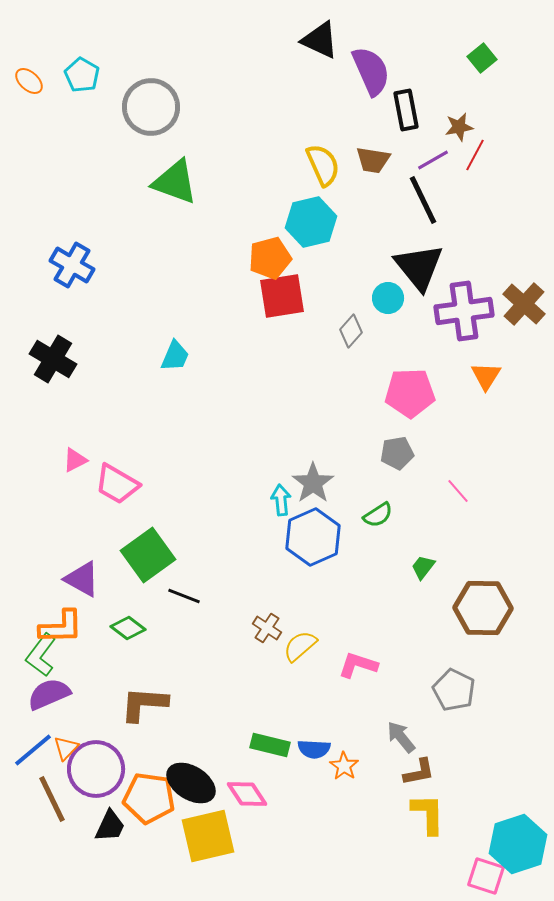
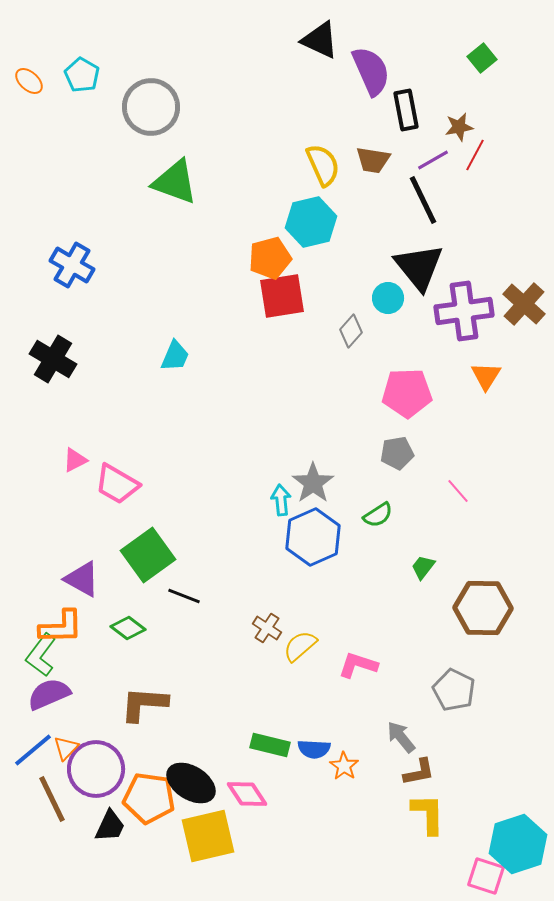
pink pentagon at (410, 393): moved 3 px left
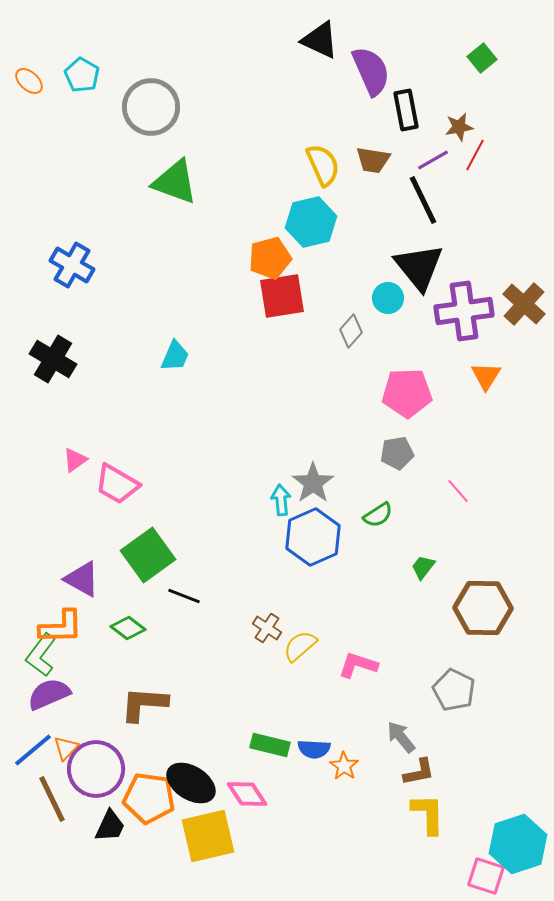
pink triangle at (75, 460): rotated 8 degrees counterclockwise
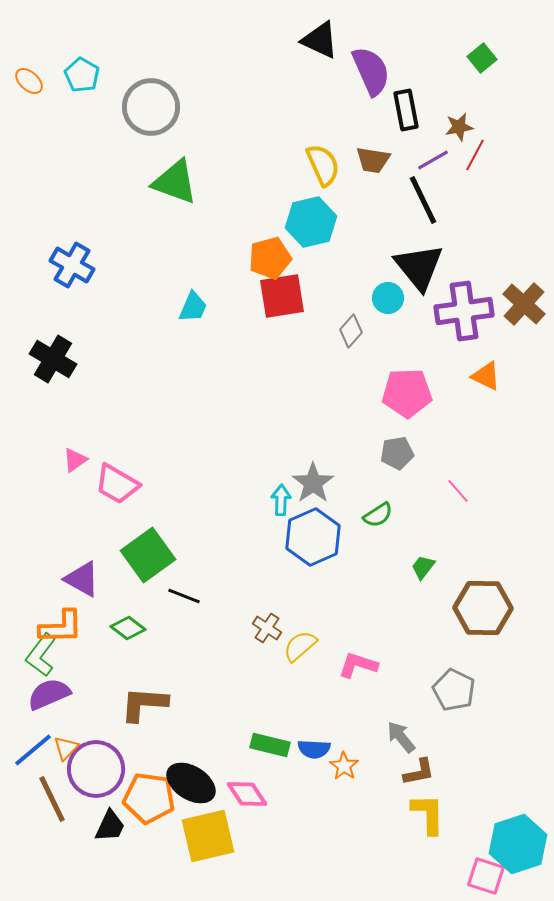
cyan trapezoid at (175, 356): moved 18 px right, 49 px up
orange triangle at (486, 376): rotated 36 degrees counterclockwise
cyan arrow at (281, 500): rotated 8 degrees clockwise
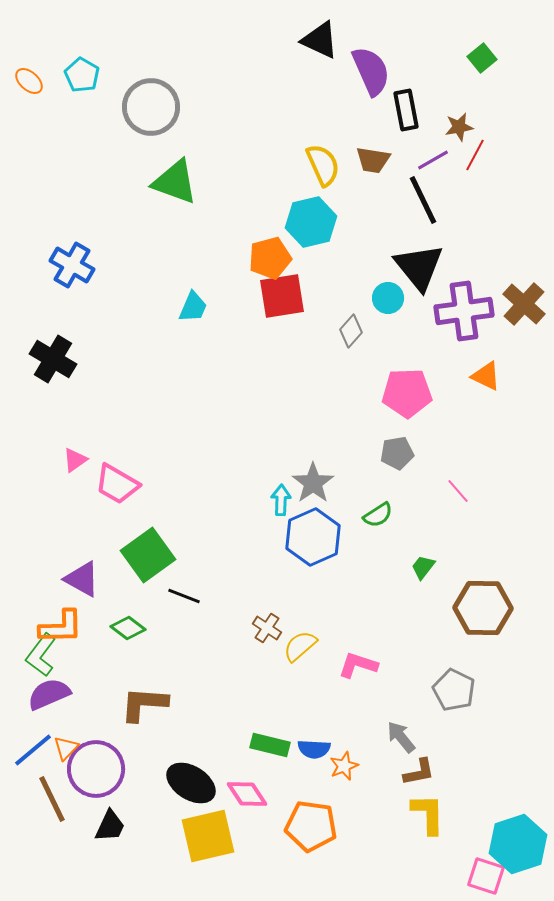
orange star at (344, 766): rotated 16 degrees clockwise
orange pentagon at (149, 798): moved 162 px right, 28 px down
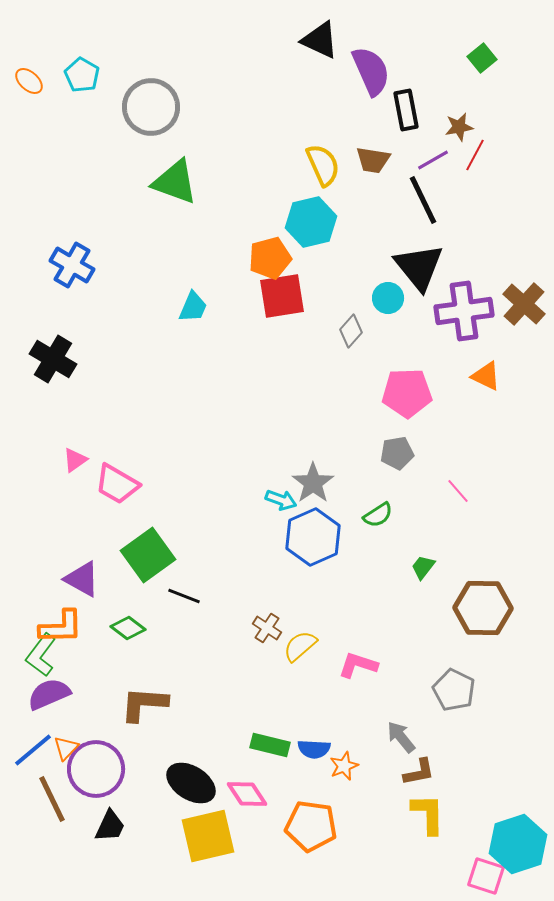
cyan arrow at (281, 500): rotated 108 degrees clockwise
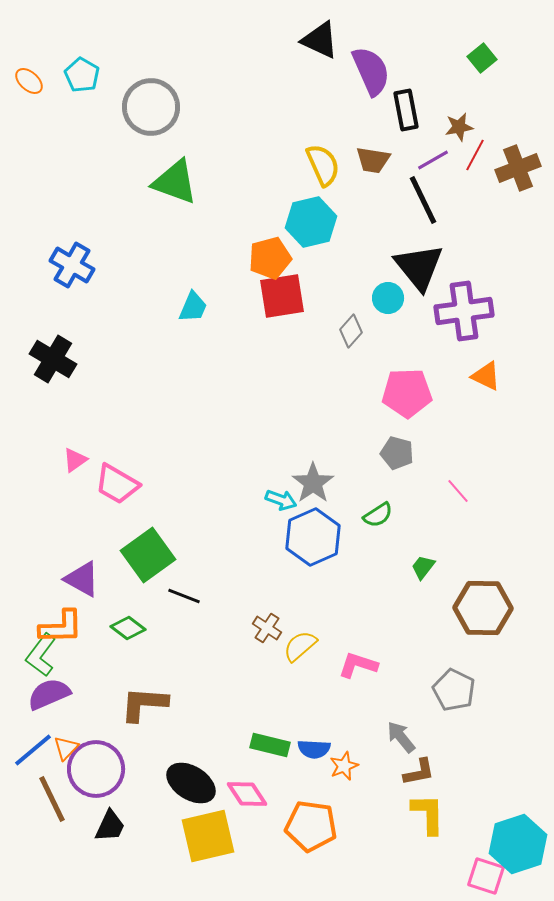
brown cross at (524, 304): moved 6 px left, 136 px up; rotated 27 degrees clockwise
gray pentagon at (397, 453): rotated 24 degrees clockwise
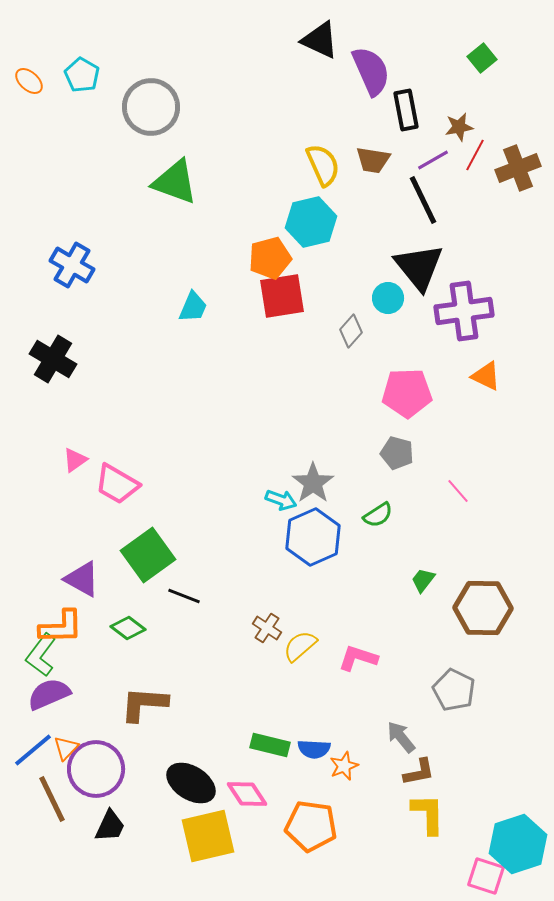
green trapezoid at (423, 567): moved 13 px down
pink L-shape at (358, 665): moved 7 px up
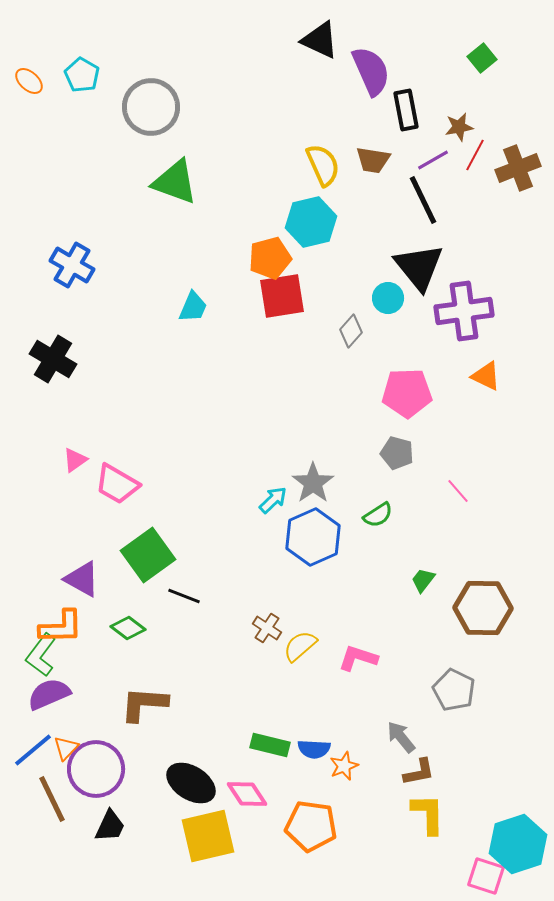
cyan arrow at (281, 500): moved 8 px left; rotated 64 degrees counterclockwise
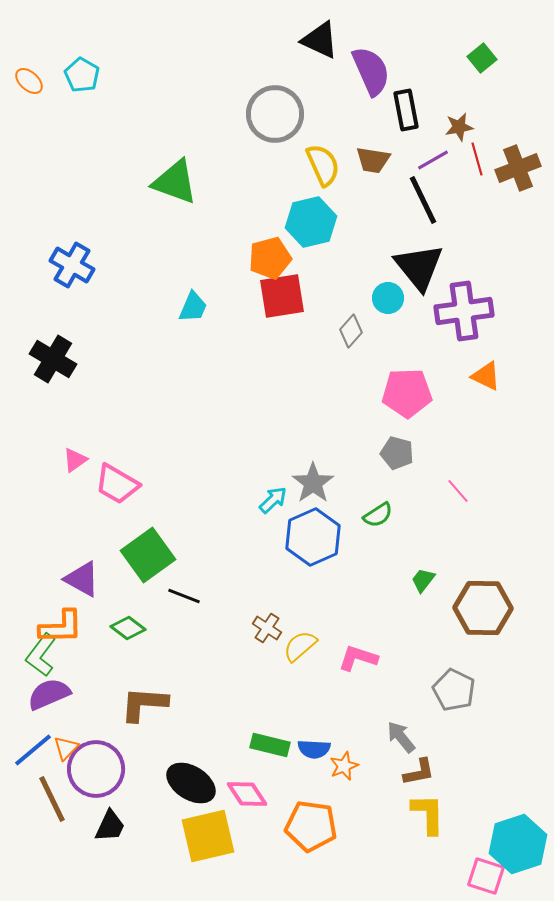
gray circle at (151, 107): moved 124 px right, 7 px down
red line at (475, 155): moved 2 px right, 4 px down; rotated 44 degrees counterclockwise
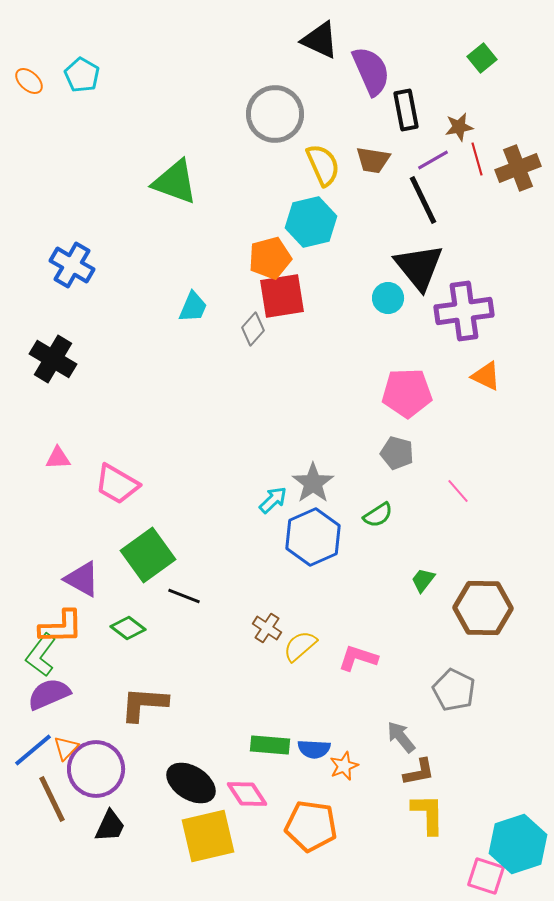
gray diamond at (351, 331): moved 98 px left, 2 px up
pink triangle at (75, 460): moved 17 px left, 2 px up; rotated 32 degrees clockwise
green rectangle at (270, 745): rotated 9 degrees counterclockwise
